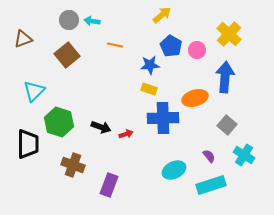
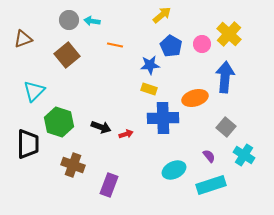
pink circle: moved 5 px right, 6 px up
gray square: moved 1 px left, 2 px down
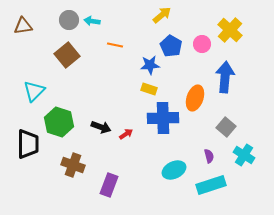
yellow cross: moved 1 px right, 4 px up
brown triangle: moved 13 px up; rotated 12 degrees clockwise
orange ellipse: rotated 55 degrees counterclockwise
red arrow: rotated 16 degrees counterclockwise
purple semicircle: rotated 24 degrees clockwise
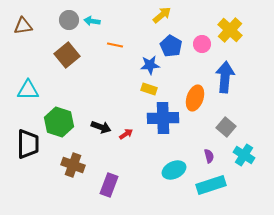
cyan triangle: moved 6 px left, 1 px up; rotated 45 degrees clockwise
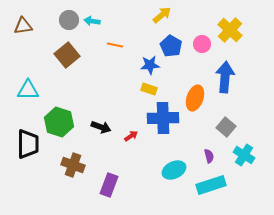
red arrow: moved 5 px right, 2 px down
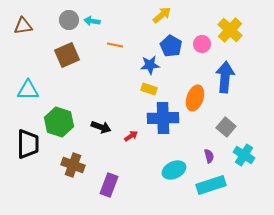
brown square: rotated 15 degrees clockwise
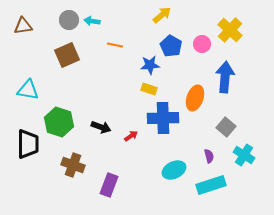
cyan triangle: rotated 10 degrees clockwise
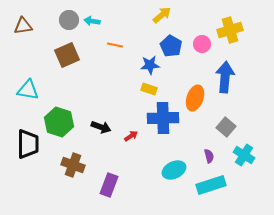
yellow cross: rotated 30 degrees clockwise
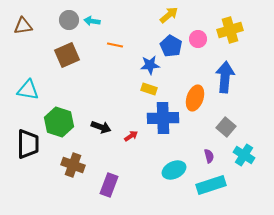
yellow arrow: moved 7 px right
pink circle: moved 4 px left, 5 px up
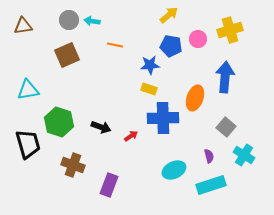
blue pentagon: rotated 20 degrees counterclockwise
cyan triangle: rotated 20 degrees counterclockwise
black trapezoid: rotated 16 degrees counterclockwise
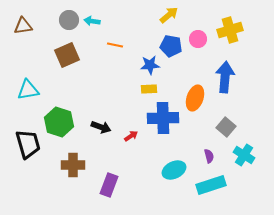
yellow rectangle: rotated 21 degrees counterclockwise
brown cross: rotated 20 degrees counterclockwise
